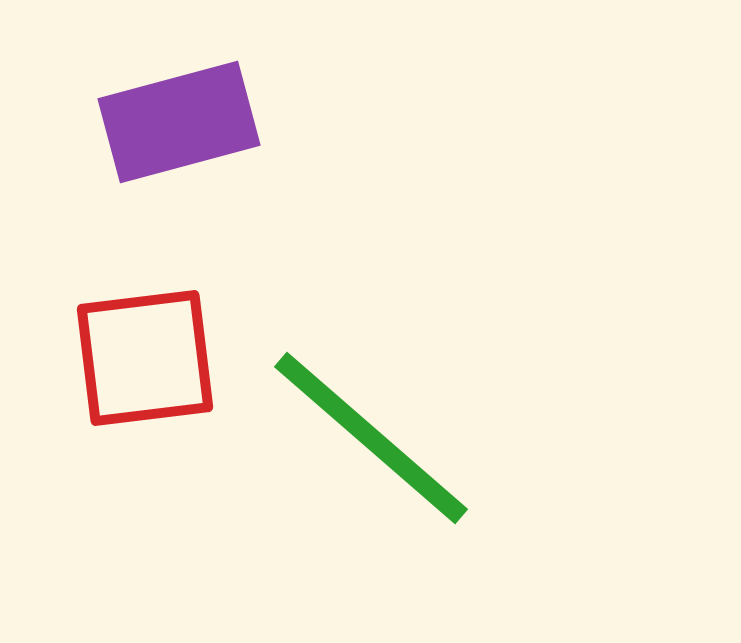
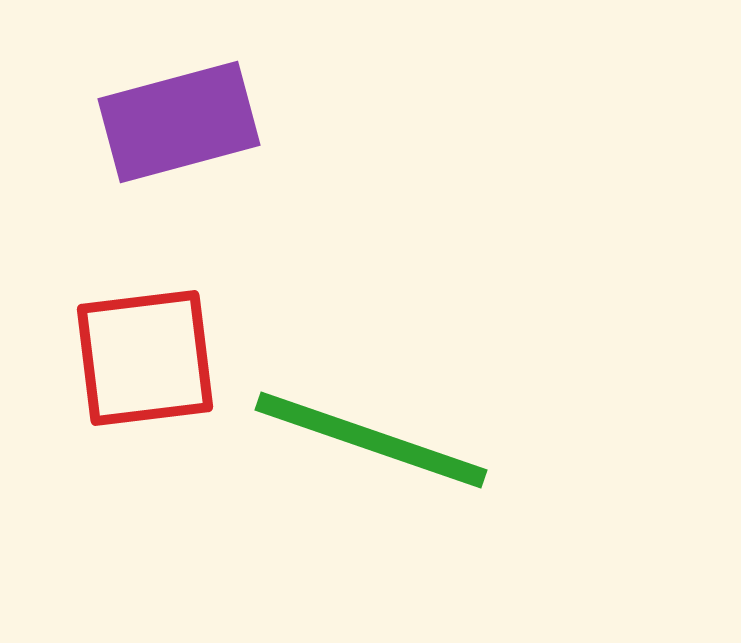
green line: moved 2 px down; rotated 22 degrees counterclockwise
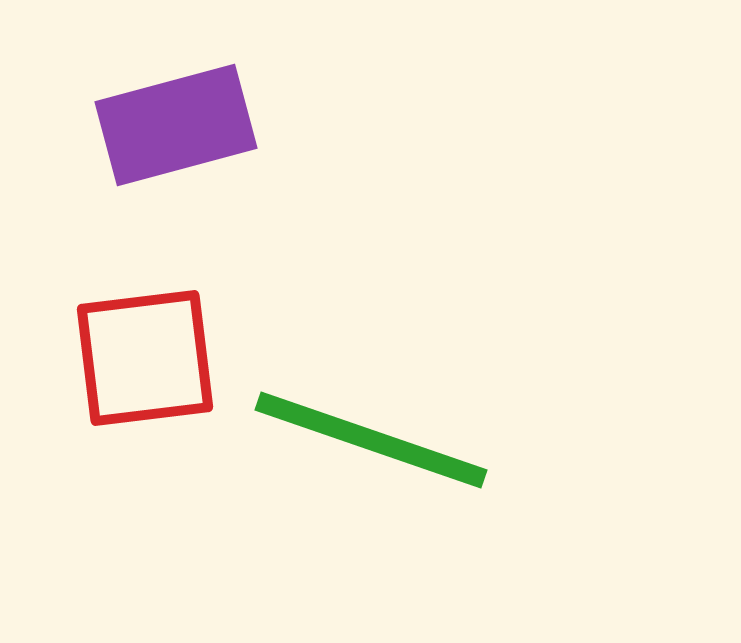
purple rectangle: moved 3 px left, 3 px down
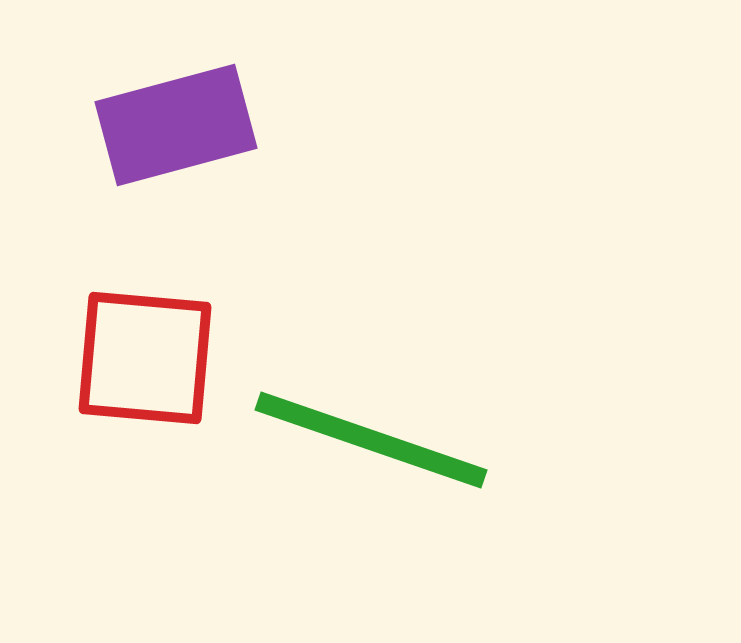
red square: rotated 12 degrees clockwise
